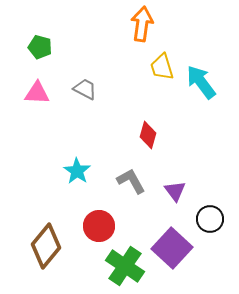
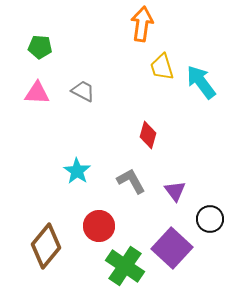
green pentagon: rotated 10 degrees counterclockwise
gray trapezoid: moved 2 px left, 2 px down
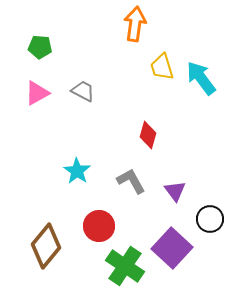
orange arrow: moved 7 px left
cyan arrow: moved 4 px up
pink triangle: rotated 32 degrees counterclockwise
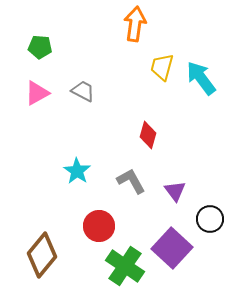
yellow trapezoid: rotated 32 degrees clockwise
brown diamond: moved 4 px left, 9 px down
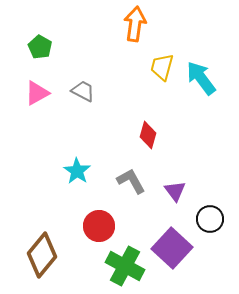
green pentagon: rotated 25 degrees clockwise
green cross: rotated 6 degrees counterclockwise
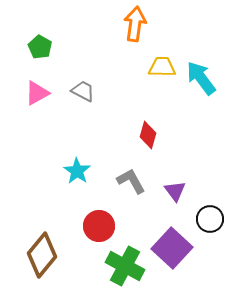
yellow trapezoid: rotated 76 degrees clockwise
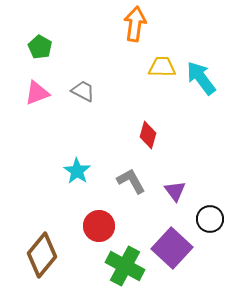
pink triangle: rotated 8 degrees clockwise
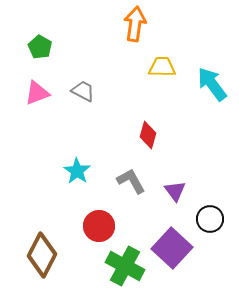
cyan arrow: moved 11 px right, 6 px down
brown diamond: rotated 12 degrees counterclockwise
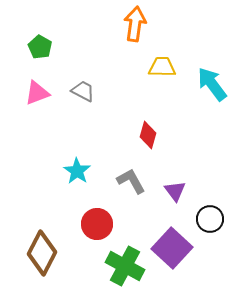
red circle: moved 2 px left, 2 px up
brown diamond: moved 2 px up
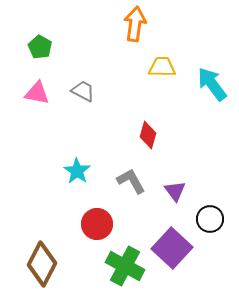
pink triangle: rotated 32 degrees clockwise
brown diamond: moved 11 px down
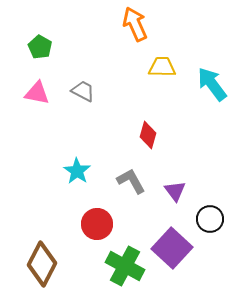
orange arrow: rotated 32 degrees counterclockwise
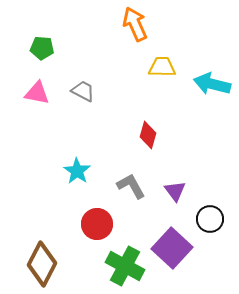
green pentagon: moved 2 px right, 1 px down; rotated 25 degrees counterclockwise
cyan arrow: rotated 39 degrees counterclockwise
gray L-shape: moved 5 px down
